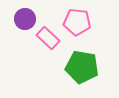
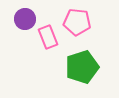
pink rectangle: moved 1 px up; rotated 25 degrees clockwise
green pentagon: rotated 28 degrees counterclockwise
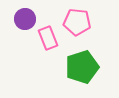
pink rectangle: moved 1 px down
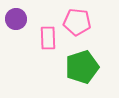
purple circle: moved 9 px left
pink rectangle: rotated 20 degrees clockwise
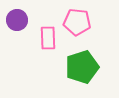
purple circle: moved 1 px right, 1 px down
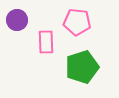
pink rectangle: moved 2 px left, 4 px down
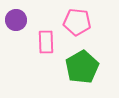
purple circle: moved 1 px left
green pentagon: rotated 12 degrees counterclockwise
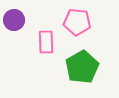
purple circle: moved 2 px left
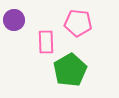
pink pentagon: moved 1 px right, 1 px down
green pentagon: moved 12 px left, 3 px down
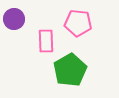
purple circle: moved 1 px up
pink rectangle: moved 1 px up
